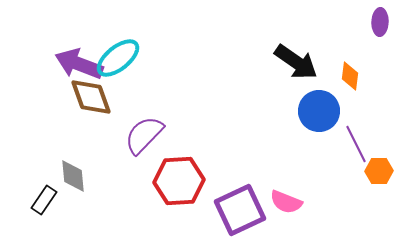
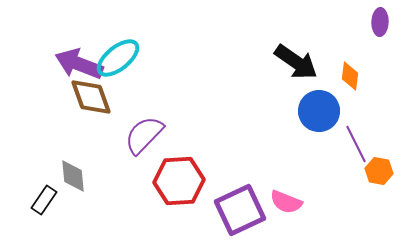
orange hexagon: rotated 12 degrees clockwise
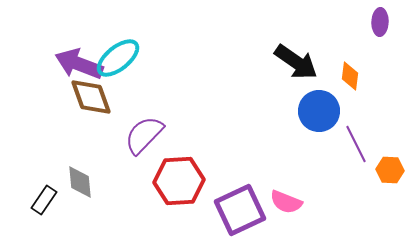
orange hexagon: moved 11 px right, 1 px up; rotated 8 degrees counterclockwise
gray diamond: moved 7 px right, 6 px down
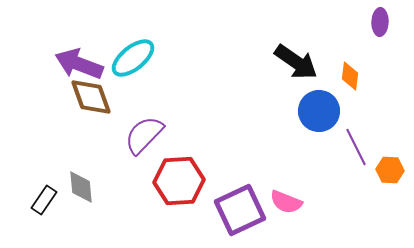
cyan ellipse: moved 15 px right
purple line: moved 3 px down
gray diamond: moved 1 px right, 5 px down
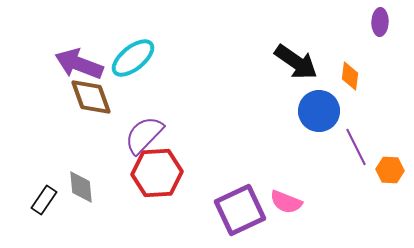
red hexagon: moved 22 px left, 8 px up
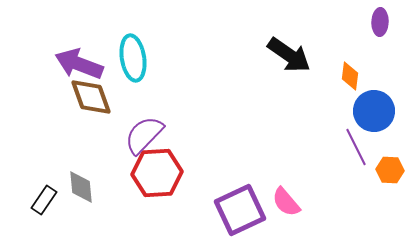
cyan ellipse: rotated 60 degrees counterclockwise
black arrow: moved 7 px left, 7 px up
blue circle: moved 55 px right
pink semicircle: rotated 28 degrees clockwise
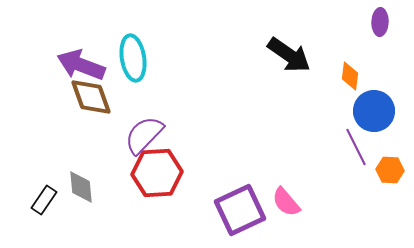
purple arrow: moved 2 px right, 1 px down
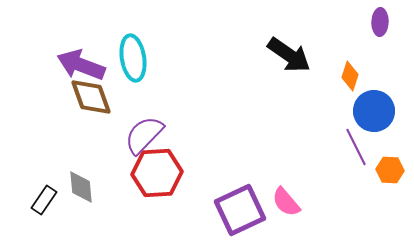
orange diamond: rotated 12 degrees clockwise
